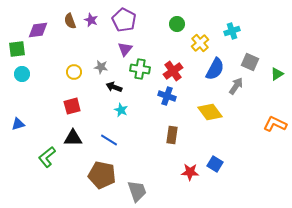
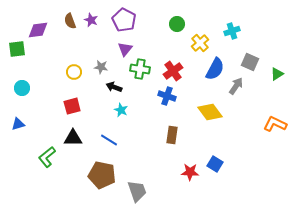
cyan circle: moved 14 px down
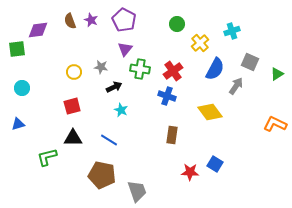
black arrow: rotated 133 degrees clockwise
green L-shape: rotated 25 degrees clockwise
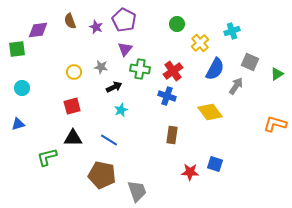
purple star: moved 5 px right, 7 px down
cyan star: rotated 24 degrees clockwise
orange L-shape: rotated 10 degrees counterclockwise
blue square: rotated 14 degrees counterclockwise
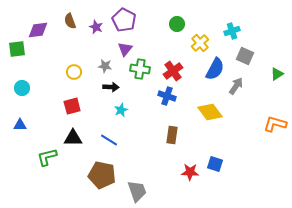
gray square: moved 5 px left, 6 px up
gray star: moved 4 px right, 1 px up
black arrow: moved 3 px left; rotated 28 degrees clockwise
blue triangle: moved 2 px right, 1 px down; rotated 16 degrees clockwise
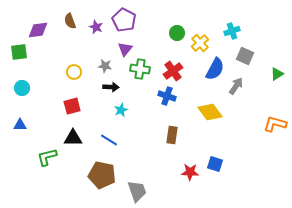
green circle: moved 9 px down
green square: moved 2 px right, 3 px down
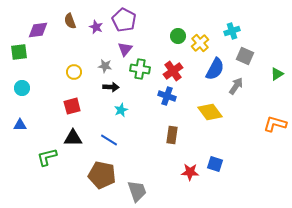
green circle: moved 1 px right, 3 px down
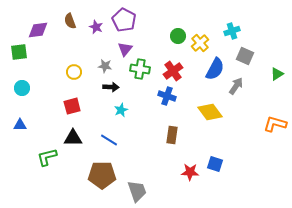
brown pentagon: rotated 12 degrees counterclockwise
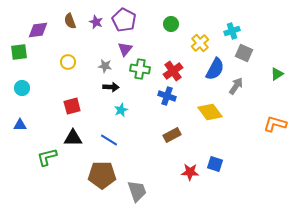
purple star: moved 5 px up
green circle: moved 7 px left, 12 px up
gray square: moved 1 px left, 3 px up
yellow circle: moved 6 px left, 10 px up
brown rectangle: rotated 54 degrees clockwise
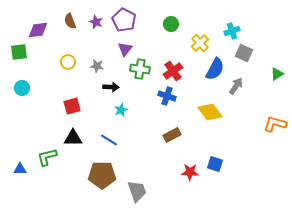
gray star: moved 8 px left
blue triangle: moved 44 px down
